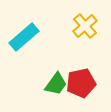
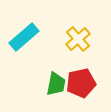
yellow cross: moved 7 px left, 13 px down
green trapezoid: rotated 25 degrees counterclockwise
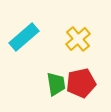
green trapezoid: rotated 20 degrees counterclockwise
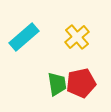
yellow cross: moved 1 px left, 2 px up
green trapezoid: moved 1 px right
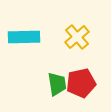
cyan rectangle: rotated 40 degrees clockwise
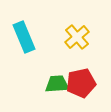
cyan rectangle: rotated 68 degrees clockwise
green trapezoid: rotated 85 degrees counterclockwise
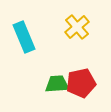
yellow cross: moved 10 px up
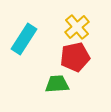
cyan rectangle: moved 2 px down; rotated 56 degrees clockwise
red pentagon: moved 6 px left, 26 px up
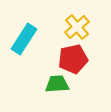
red pentagon: moved 2 px left, 2 px down
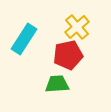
red pentagon: moved 5 px left, 4 px up
